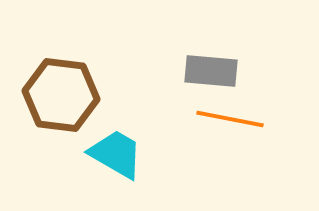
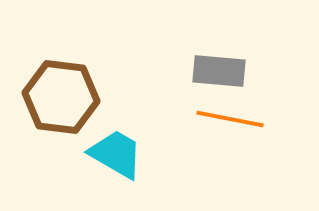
gray rectangle: moved 8 px right
brown hexagon: moved 2 px down
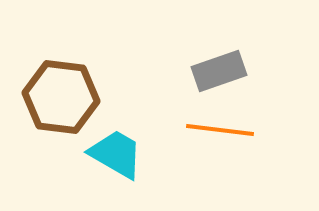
gray rectangle: rotated 24 degrees counterclockwise
orange line: moved 10 px left, 11 px down; rotated 4 degrees counterclockwise
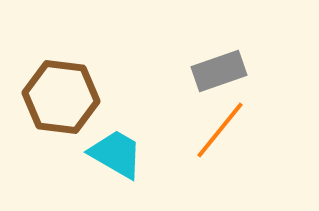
orange line: rotated 58 degrees counterclockwise
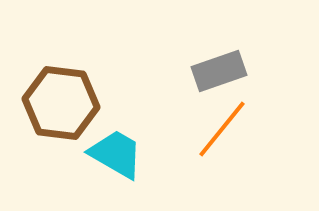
brown hexagon: moved 6 px down
orange line: moved 2 px right, 1 px up
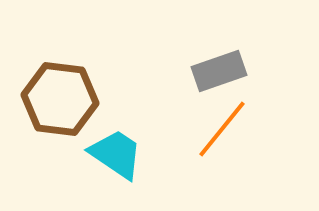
brown hexagon: moved 1 px left, 4 px up
cyan trapezoid: rotated 4 degrees clockwise
